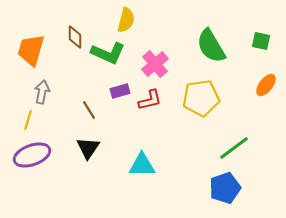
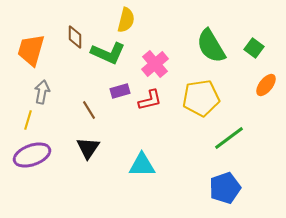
green square: moved 7 px left, 7 px down; rotated 24 degrees clockwise
green line: moved 5 px left, 10 px up
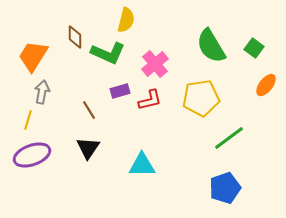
orange trapezoid: moved 2 px right, 6 px down; rotated 16 degrees clockwise
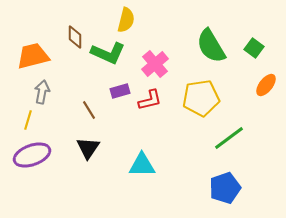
orange trapezoid: rotated 44 degrees clockwise
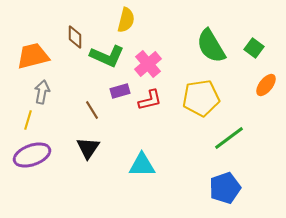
green L-shape: moved 1 px left, 3 px down
pink cross: moved 7 px left
brown line: moved 3 px right
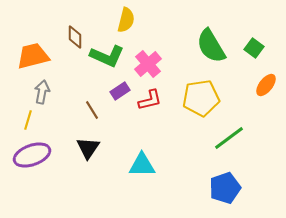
purple rectangle: rotated 18 degrees counterclockwise
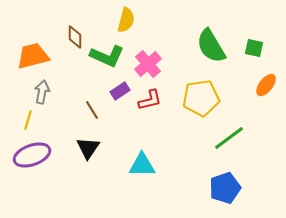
green square: rotated 24 degrees counterclockwise
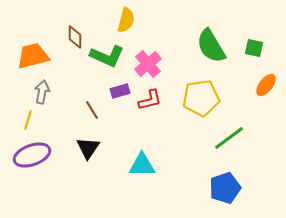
purple rectangle: rotated 18 degrees clockwise
